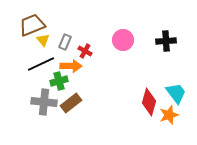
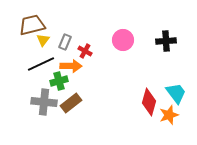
brown trapezoid: rotated 8 degrees clockwise
yellow triangle: rotated 16 degrees clockwise
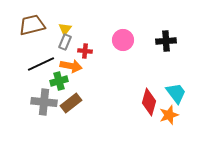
yellow triangle: moved 22 px right, 11 px up
red cross: rotated 24 degrees counterclockwise
orange arrow: rotated 10 degrees clockwise
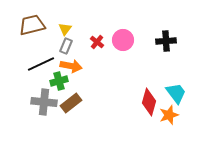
gray rectangle: moved 1 px right, 4 px down
red cross: moved 12 px right, 9 px up; rotated 32 degrees clockwise
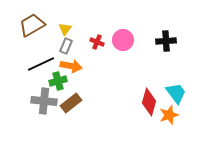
brown trapezoid: rotated 16 degrees counterclockwise
red cross: rotated 16 degrees counterclockwise
green cross: moved 1 px left
gray cross: moved 1 px up
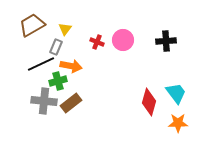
gray rectangle: moved 10 px left, 1 px down
orange star: moved 9 px right, 8 px down; rotated 18 degrees clockwise
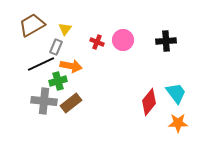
red diamond: rotated 24 degrees clockwise
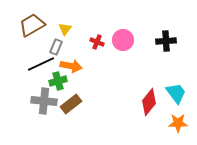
brown rectangle: moved 1 px down
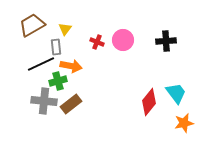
gray rectangle: rotated 28 degrees counterclockwise
orange star: moved 6 px right; rotated 12 degrees counterclockwise
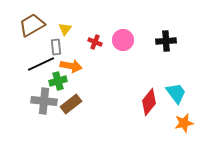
red cross: moved 2 px left
